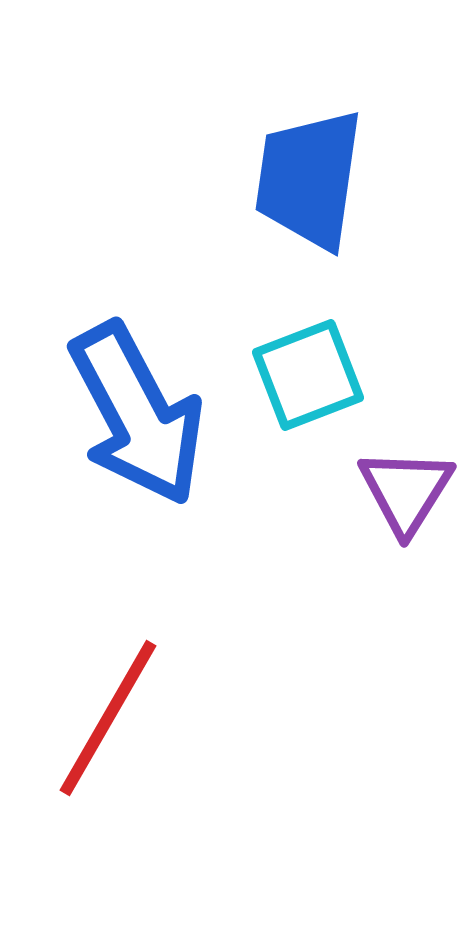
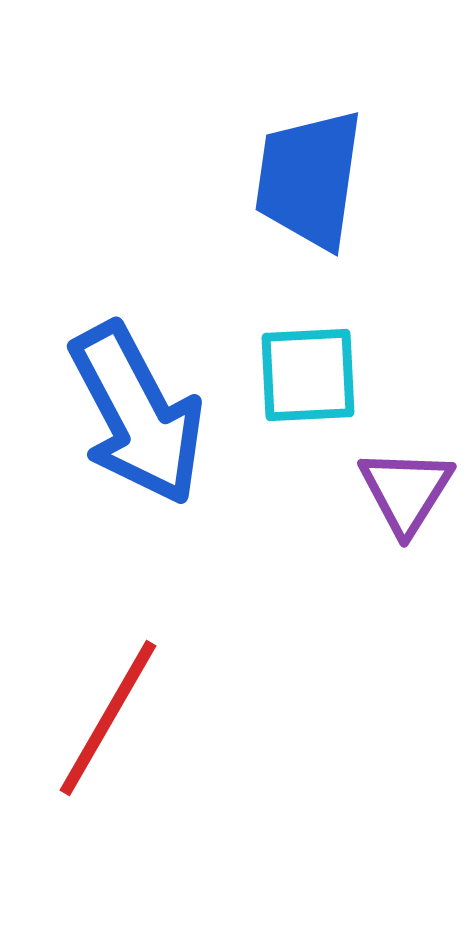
cyan square: rotated 18 degrees clockwise
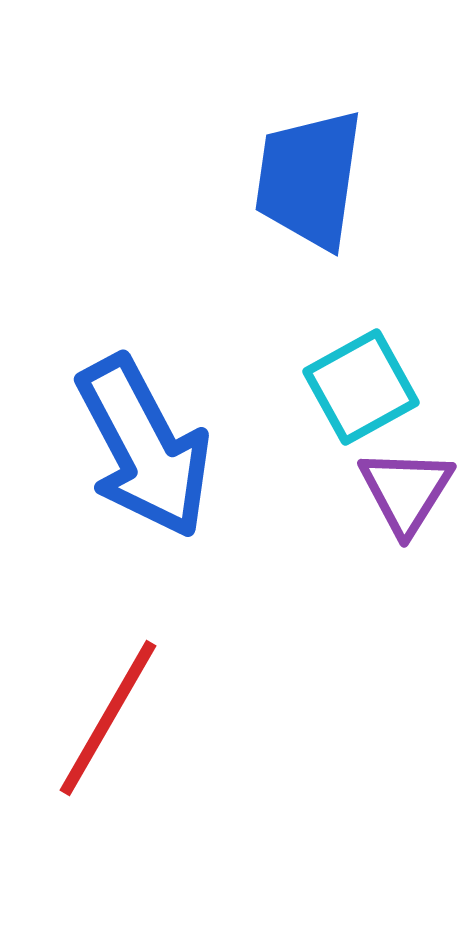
cyan square: moved 53 px right, 12 px down; rotated 26 degrees counterclockwise
blue arrow: moved 7 px right, 33 px down
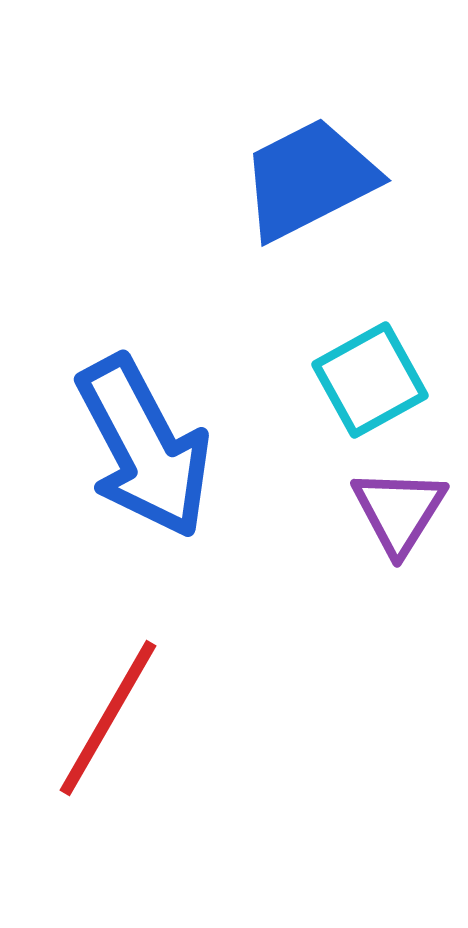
blue trapezoid: rotated 55 degrees clockwise
cyan square: moved 9 px right, 7 px up
purple triangle: moved 7 px left, 20 px down
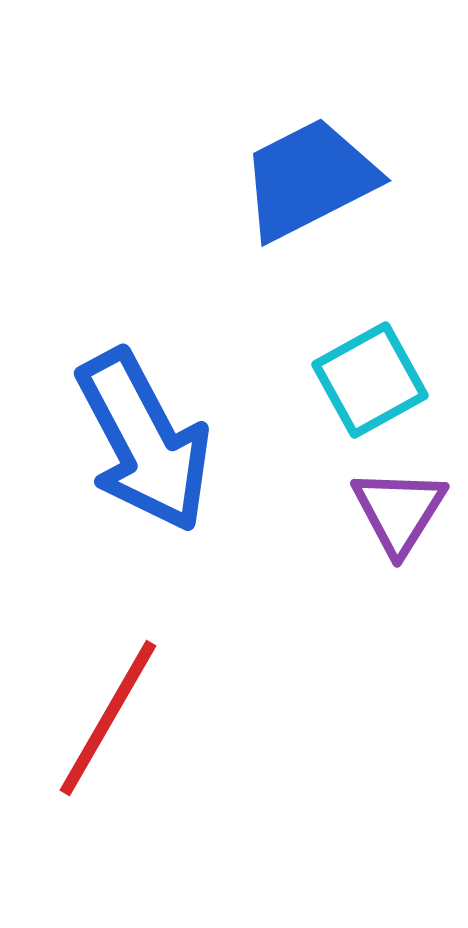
blue arrow: moved 6 px up
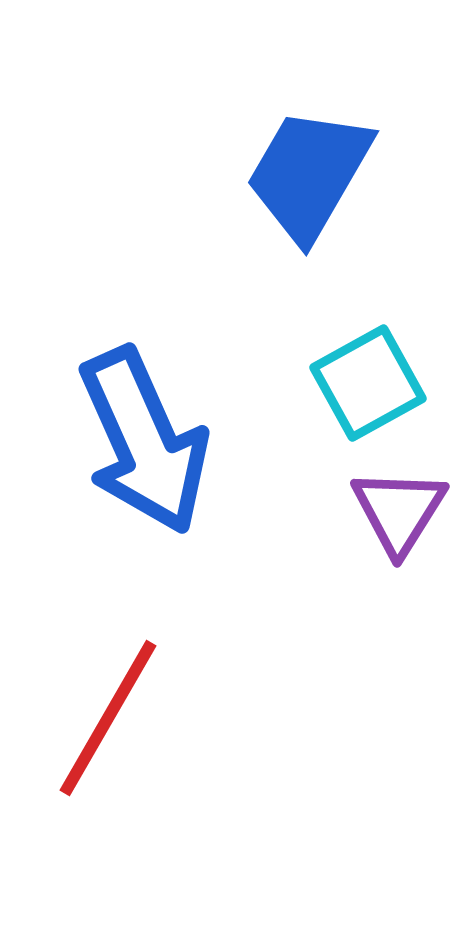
blue trapezoid: moved 5 px up; rotated 33 degrees counterclockwise
cyan square: moved 2 px left, 3 px down
blue arrow: rotated 4 degrees clockwise
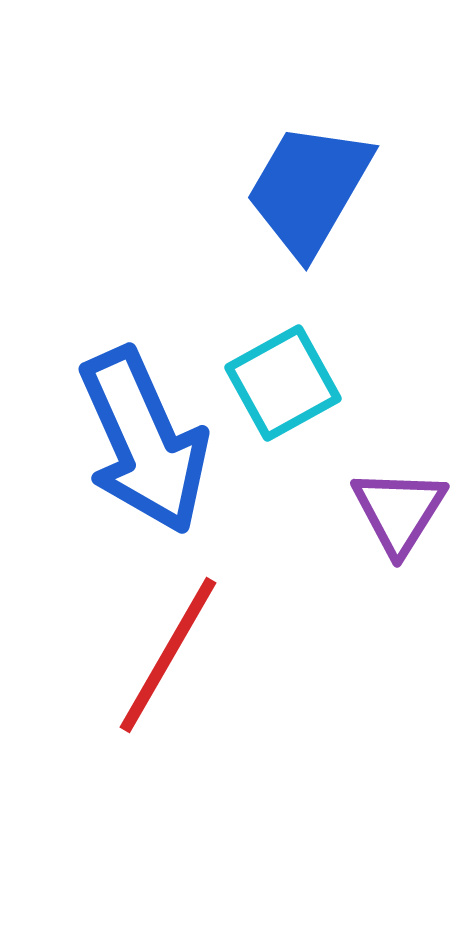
blue trapezoid: moved 15 px down
cyan square: moved 85 px left
red line: moved 60 px right, 63 px up
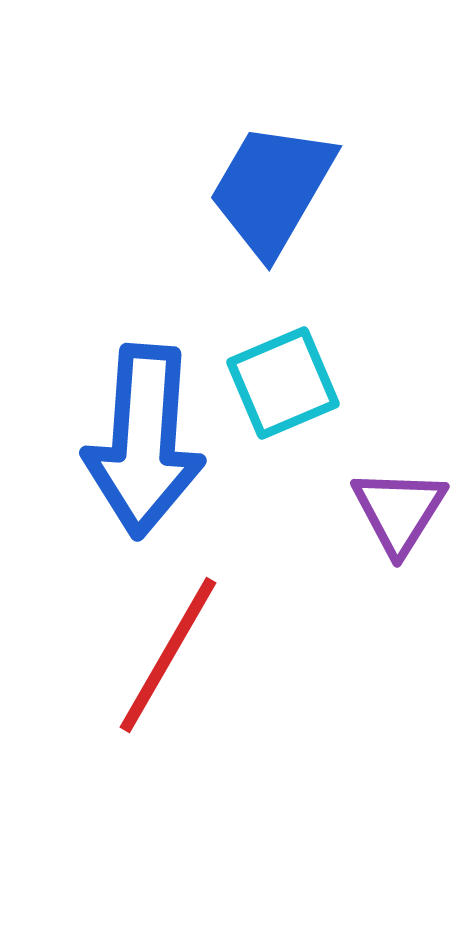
blue trapezoid: moved 37 px left
cyan square: rotated 6 degrees clockwise
blue arrow: rotated 28 degrees clockwise
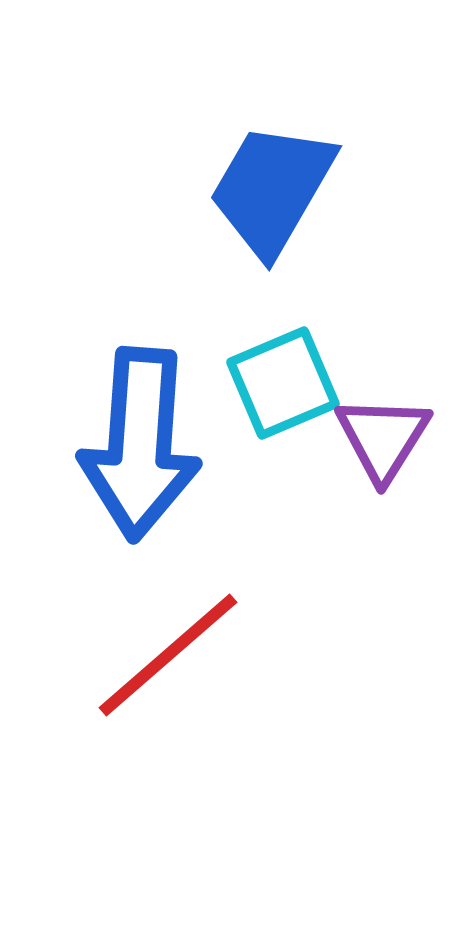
blue arrow: moved 4 px left, 3 px down
purple triangle: moved 16 px left, 73 px up
red line: rotated 19 degrees clockwise
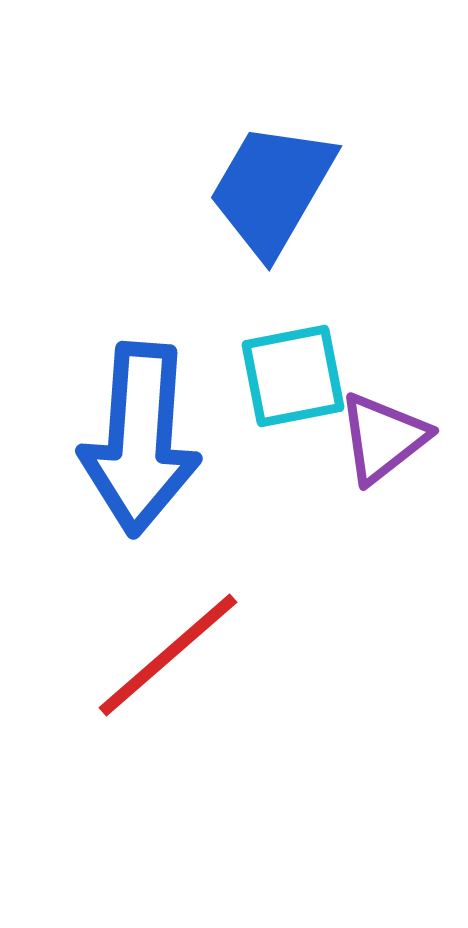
cyan square: moved 10 px right, 7 px up; rotated 12 degrees clockwise
purple triangle: rotated 20 degrees clockwise
blue arrow: moved 5 px up
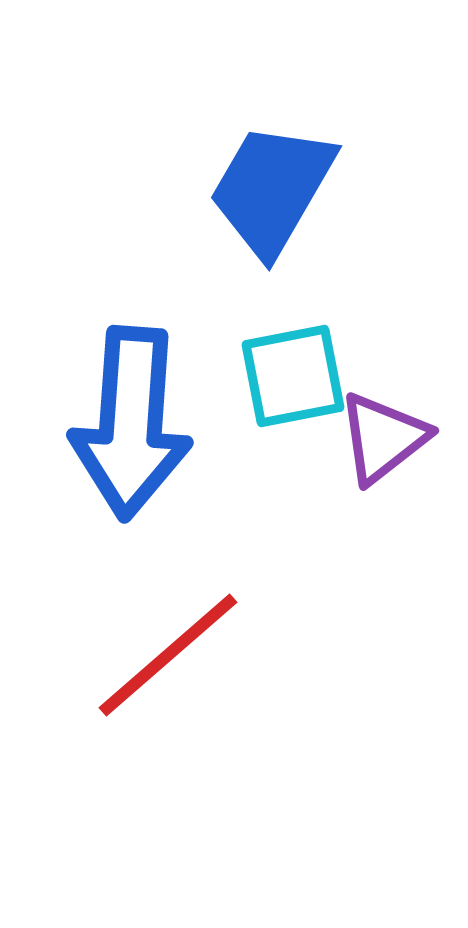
blue arrow: moved 9 px left, 16 px up
